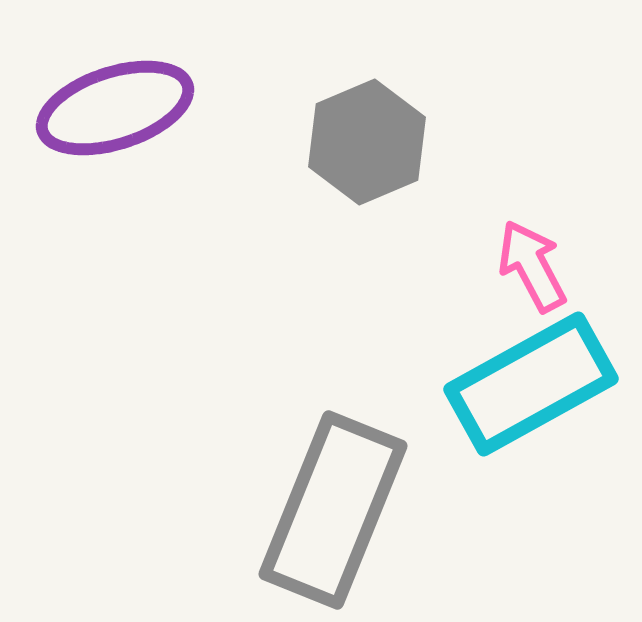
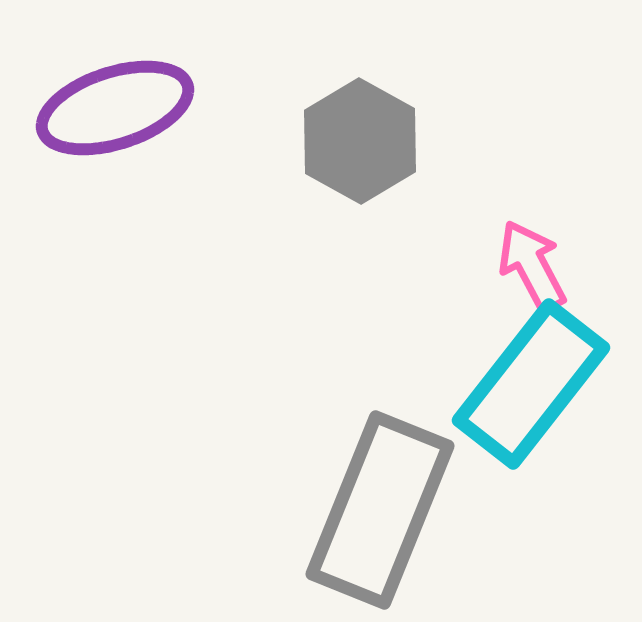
gray hexagon: moved 7 px left, 1 px up; rotated 8 degrees counterclockwise
cyan rectangle: rotated 23 degrees counterclockwise
gray rectangle: moved 47 px right
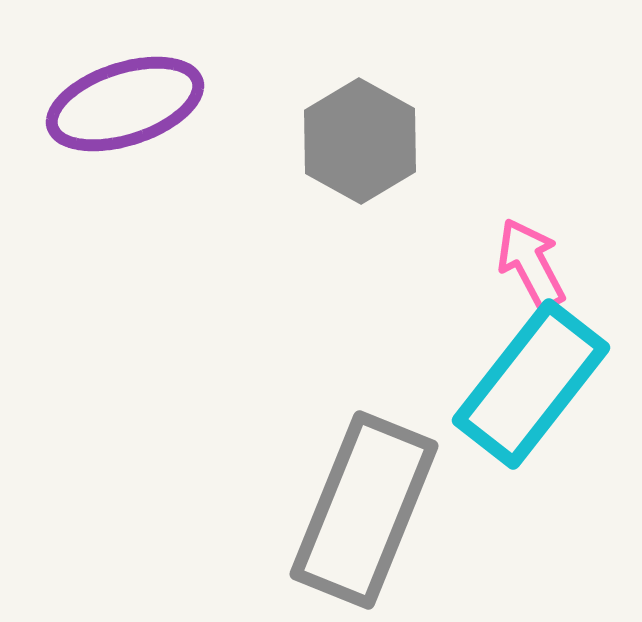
purple ellipse: moved 10 px right, 4 px up
pink arrow: moved 1 px left, 2 px up
gray rectangle: moved 16 px left
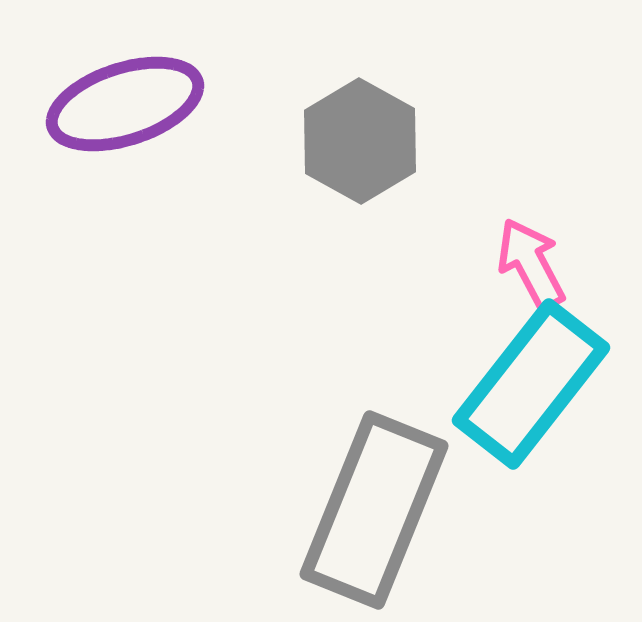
gray rectangle: moved 10 px right
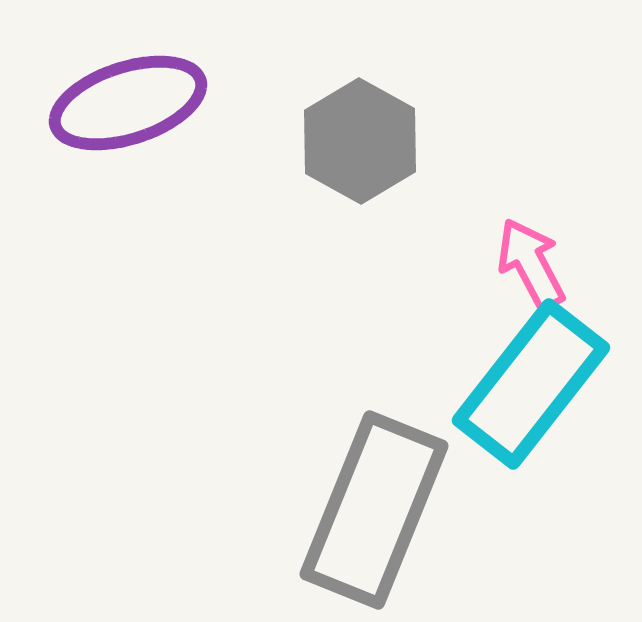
purple ellipse: moved 3 px right, 1 px up
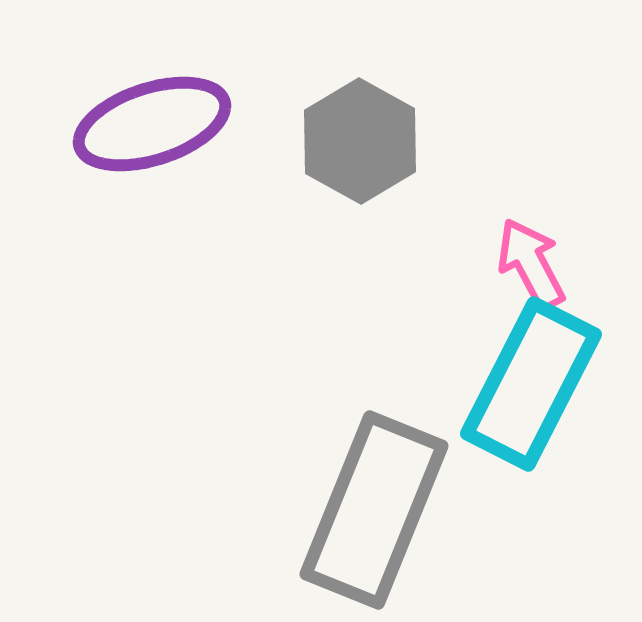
purple ellipse: moved 24 px right, 21 px down
cyan rectangle: rotated 11 degrees counterclockwise
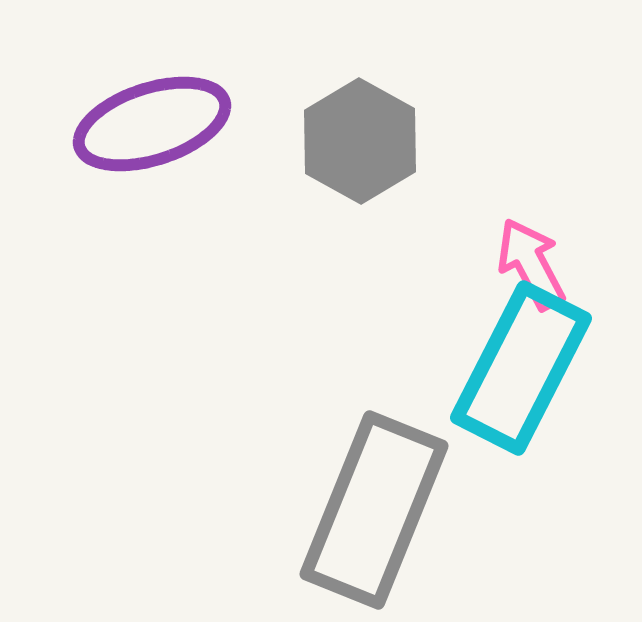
cyan rectangle: moved 10 px left, 16 px up
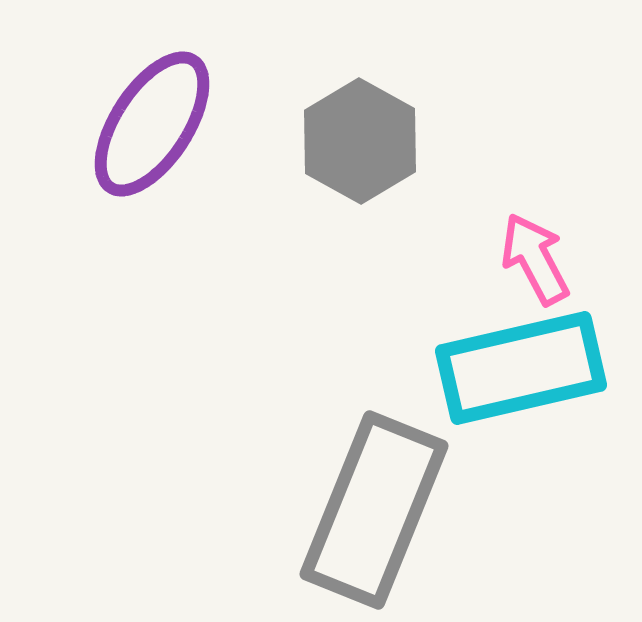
purple ellipse: rotated 39 degrees counterclockwise
pink arrow: moved 4 px right, 5 px up
cyan rectangle: rotated 50 degrees clockwise
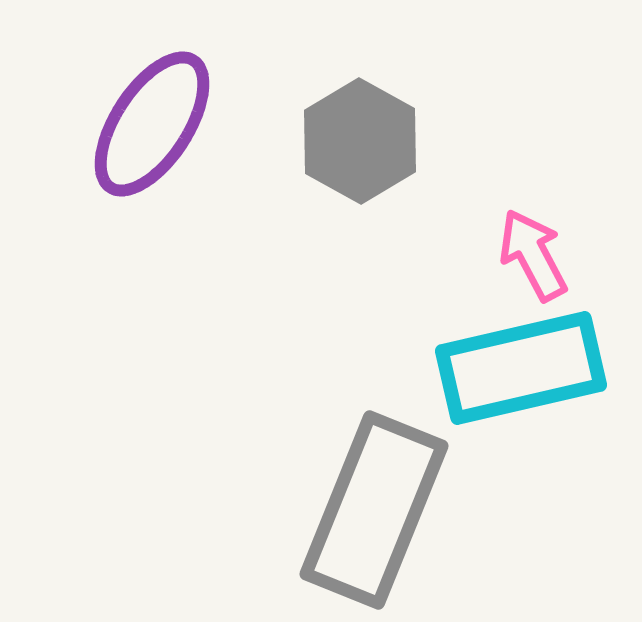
pink arrow: moved 2 px left, 4 px up
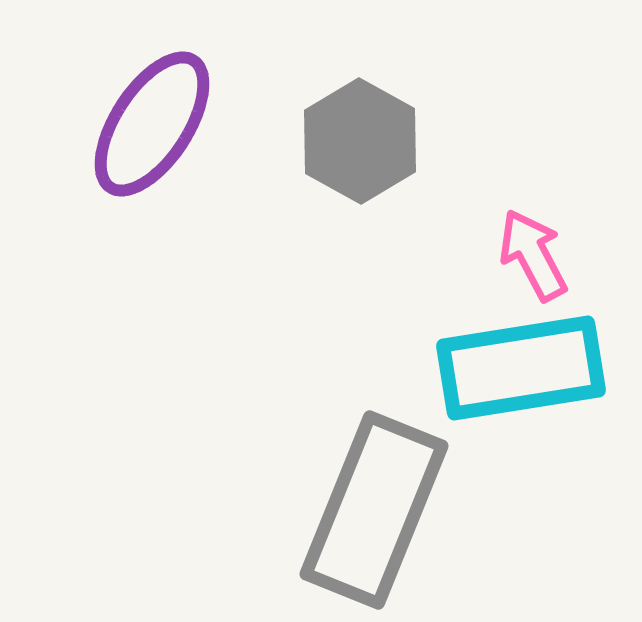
cyan rectangle: rotated 4 degrees clockwise
